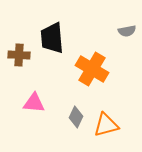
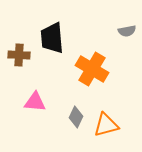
pink triangle: moved 1 px right, 1 px up
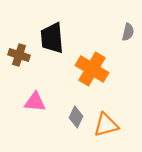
gray semicircle: moved 1 px right, 1 px down; rotated 66 degrees counterclockwise
brown cross: rotated 15 degrees clockwise
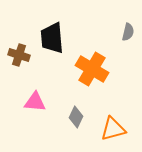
orange triangle: moved 7 px right, 4 px down
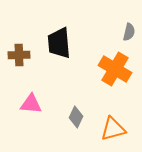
gray semicircle: moved 1 px right
black trapezoid: moved 7 px right, 5 px down
brown cross: rotated 20 degrees counterclockwise
orange cross: moved 23 px right
pink triangle: moved 4 px left, 2 px down
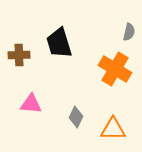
black trapezoid: rotated 12 degrees counterclockwise
orange triangle: rotated 16 degrees clockwise
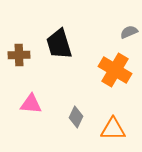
gray semicircle: rotated 126 degrees counterclockwise
black trapezoid: moved 1 px down
orange cross: moved 1 px down
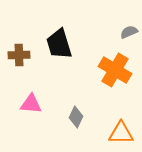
orange triangle: moved 8 px right, 4 px down
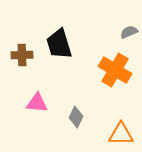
brown cross: moved 3 px right
pink triangle: moved 6 px right, 1 px up
orange triangle: moved 1 px down
